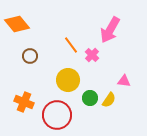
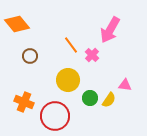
pink triangle: moved 1 px right, 4 px down
red circle: moved 2 px left, 1 px down
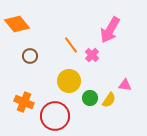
yellow circle: moved 1 px right, 1 px down
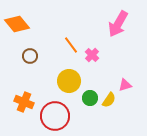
pink arrow: moved 8 px right, 6 px up
pink triangle: rotated 24 degrees counterclockwise
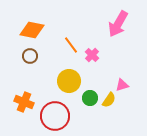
orange diamond: moved 15 px right, 6 px down; rotated 40 degrees counterclockwise
pink triangle: moved 3 px left
